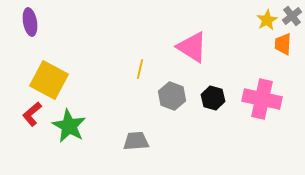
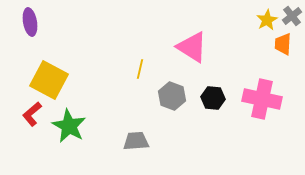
black hexagon: rotated 10 degrees counterclockwise
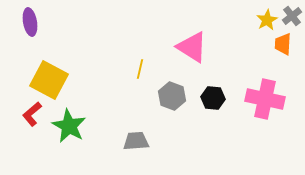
pink cross: moved 3 px right
